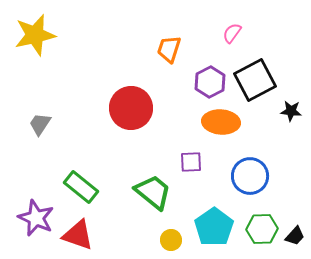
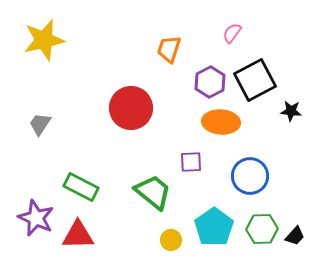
yellow star: moved 9 px right, 5 px down
green rectangle: rotated 12 degrees counterclockwise
red triangle: rotated 20 degrees counterclockwise
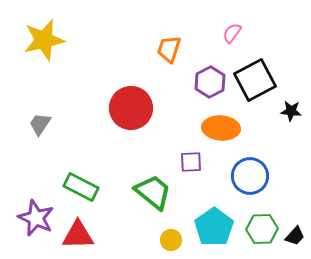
orange ellipse: moved 6 px down
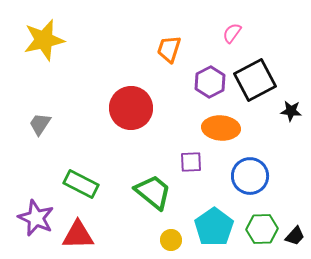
green rectangle: moved 3 px up
